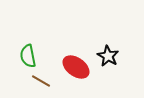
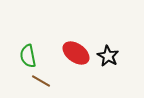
red ellipse: moved 14 px up
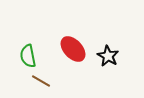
red ellipse: moved 3 px left, 4 px up; rotated 12 degrees clockwise
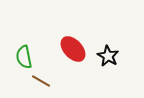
green semicircle: moved 4 px left, 1 px down
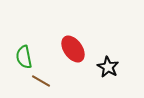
red ellipse: rotated 8 degrees clockwise
black star: moved 11 px down
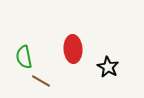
red ellipse: rotated 32 degrees clockwise
